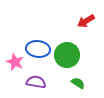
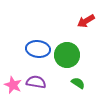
pink star: moved 2 px left, 23 px down
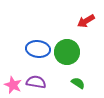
green circle: moved 3 px up
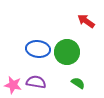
red arrow: rotated 66 degrees clockwise
pink star: rotated 12 degrees counterclockwise
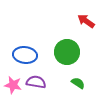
blue ellipse: moved 13 px left, 6 px down
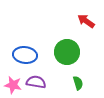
green semicircle: rotated 40 degrees clockwise
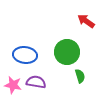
green semicircle: moved 2 px right, 7 px up
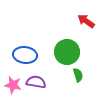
green semicircle: moved 2 px left, 1 px up
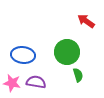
blue ellipse: moved 2 px left
pink star: moved 1 px left, 2 px up
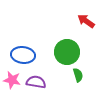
pink star: moved 3 px up
